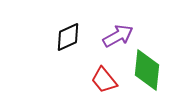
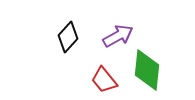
black diamond: rotated 24 degrees counterclockwise
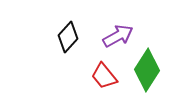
green diamond: rotated 27 degrees clockwise
red trapezoid: moved 4 px up
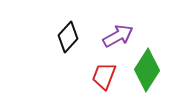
red trapezoid: rotated 60 degrees clockwise
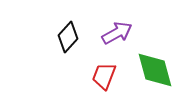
purple arrow: moved 1 px left, 3 px up
green diamond: moved 8 px right; rotated 48 degrees counterclockwise
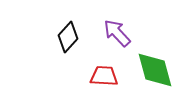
purple arrow: rotated 104 degrees counterclockwise
red trapezoid: rotated 72 degrees clockwise
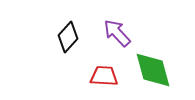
green diamond: moved 2 px left
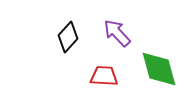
green diamond: moved 6 px right, 1 px up
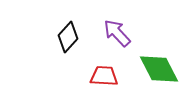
green diamond: rotated 12 degrees counterclockwise
